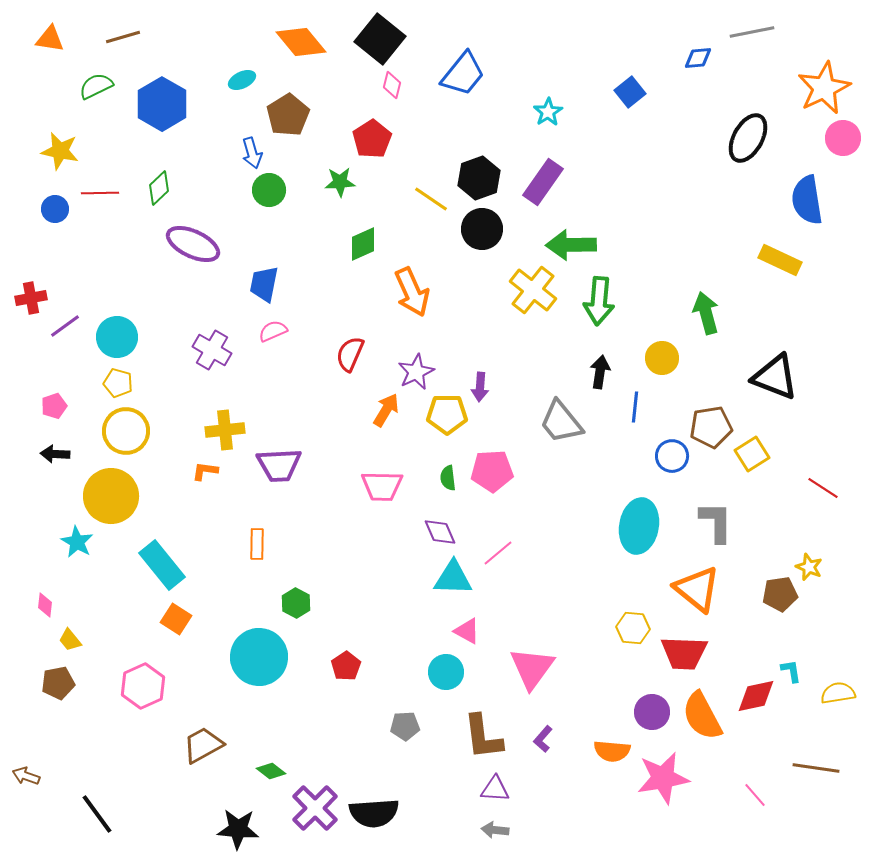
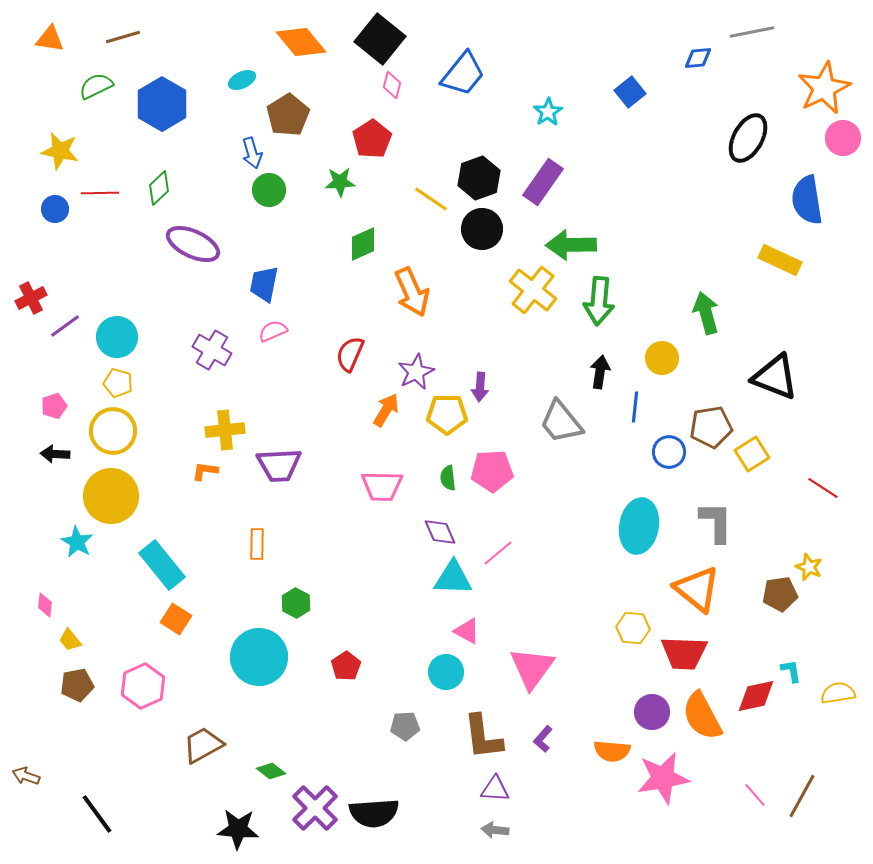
red cross at (31, 298): rotated 16 degrees counterclockwise
yellow circle at (126, 431): moved 13 px left
blue circle at (672, 456): moved 3 px left, 4 px up
brown pentagon at (58, 683): moved 19 px right, 2 px down
brown line at (816, 768): moved 14 px left, 28 px down; rotated 69 degrees counterclockwise
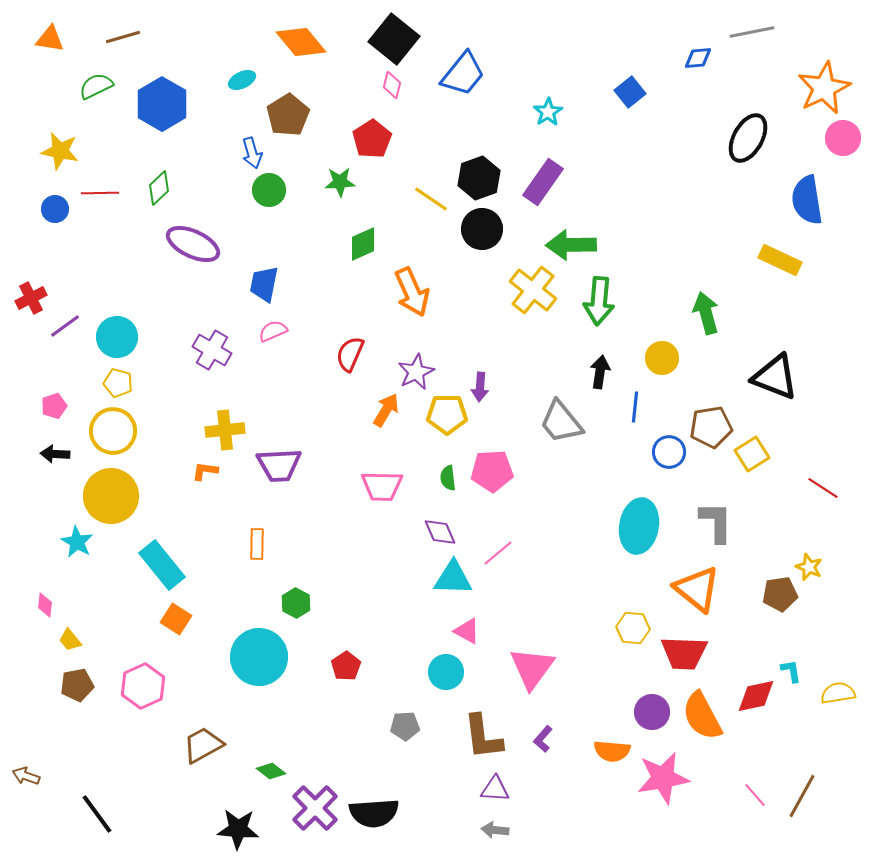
black square at (380, 39): moved 14 px right
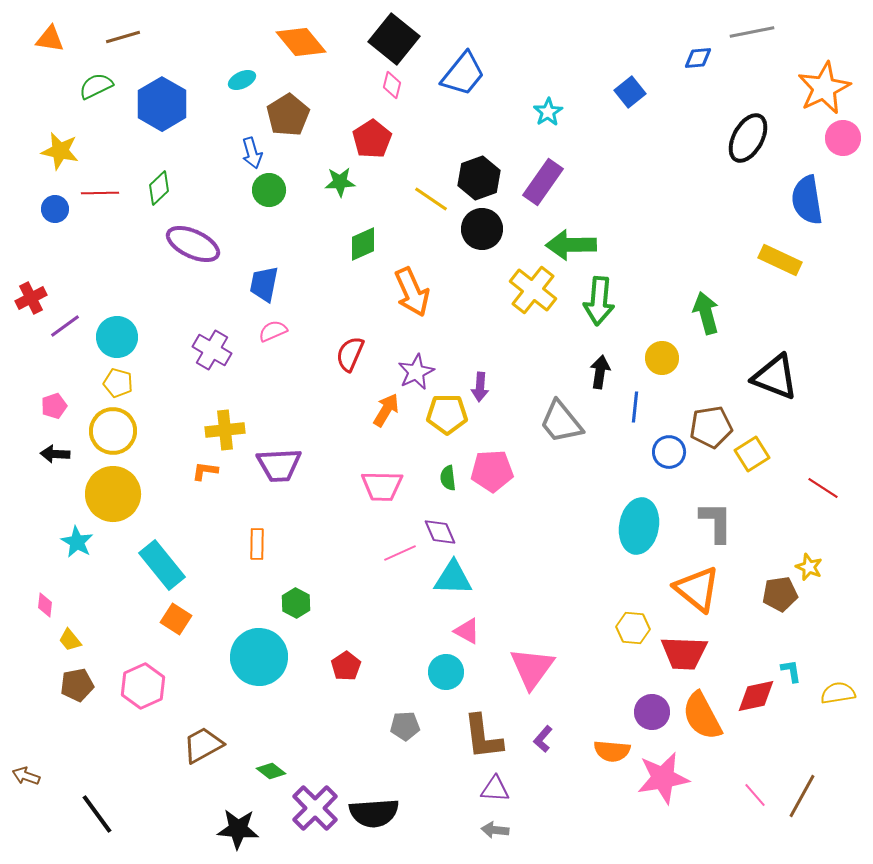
yellow circle at (111, 496): moved 2 px right, 2 px up
pink line at (498, 553): moved 98 px left; rotated 16 degrees clockwise
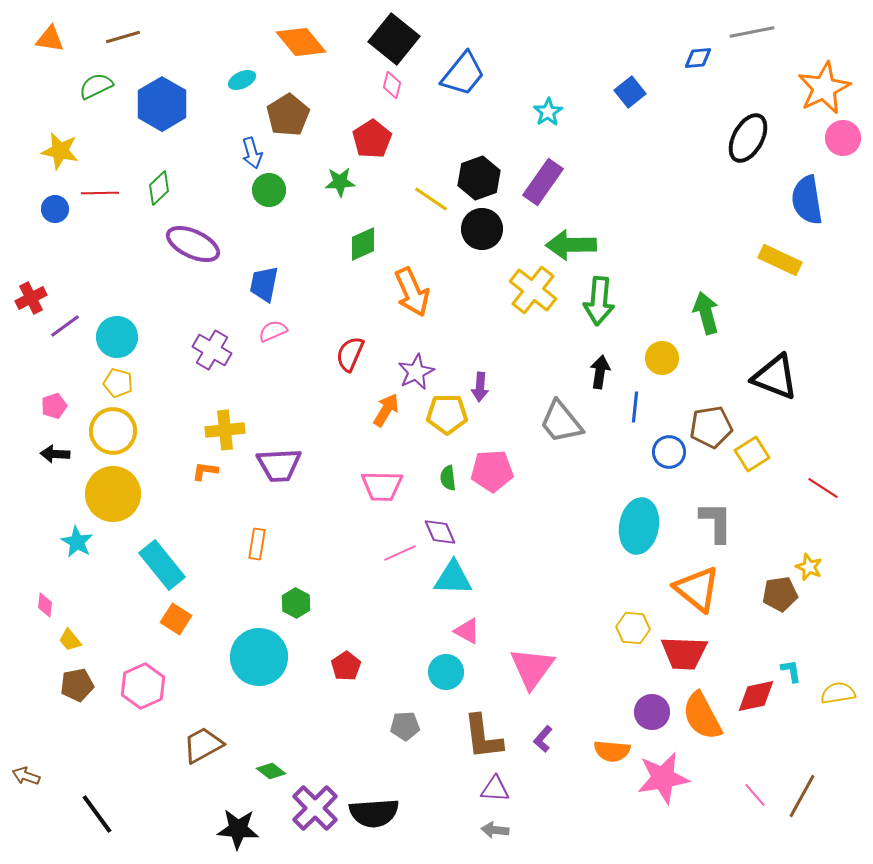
orange rectangle at (257, 544): rotated 8 degrees clockwise
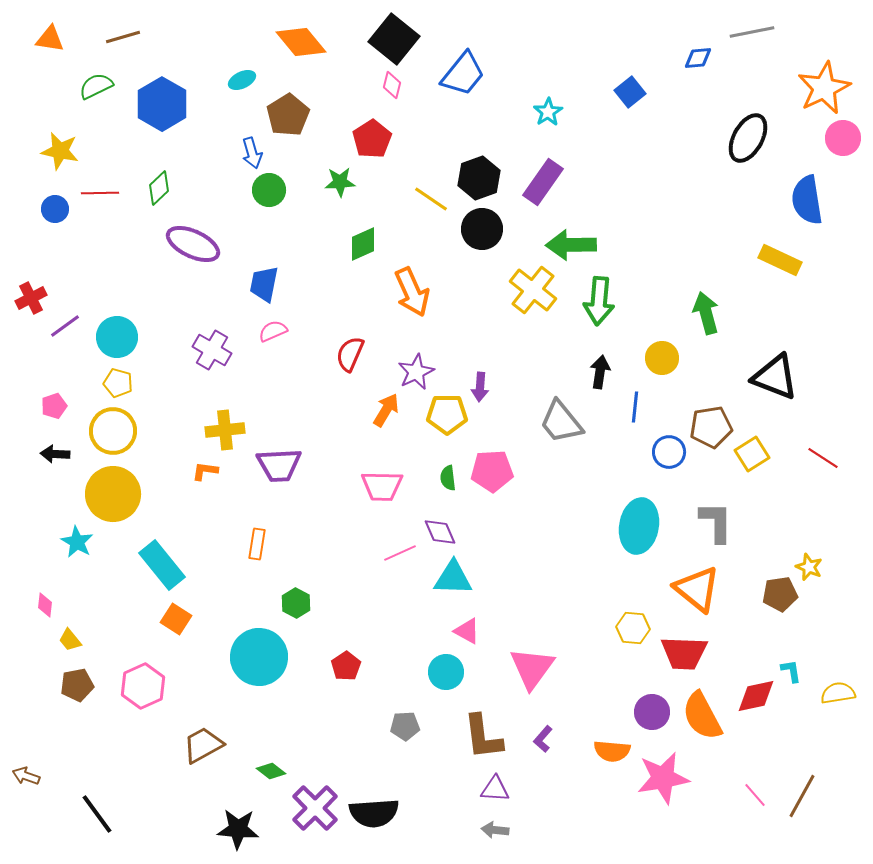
red line at (823, 488): moved 30 px up
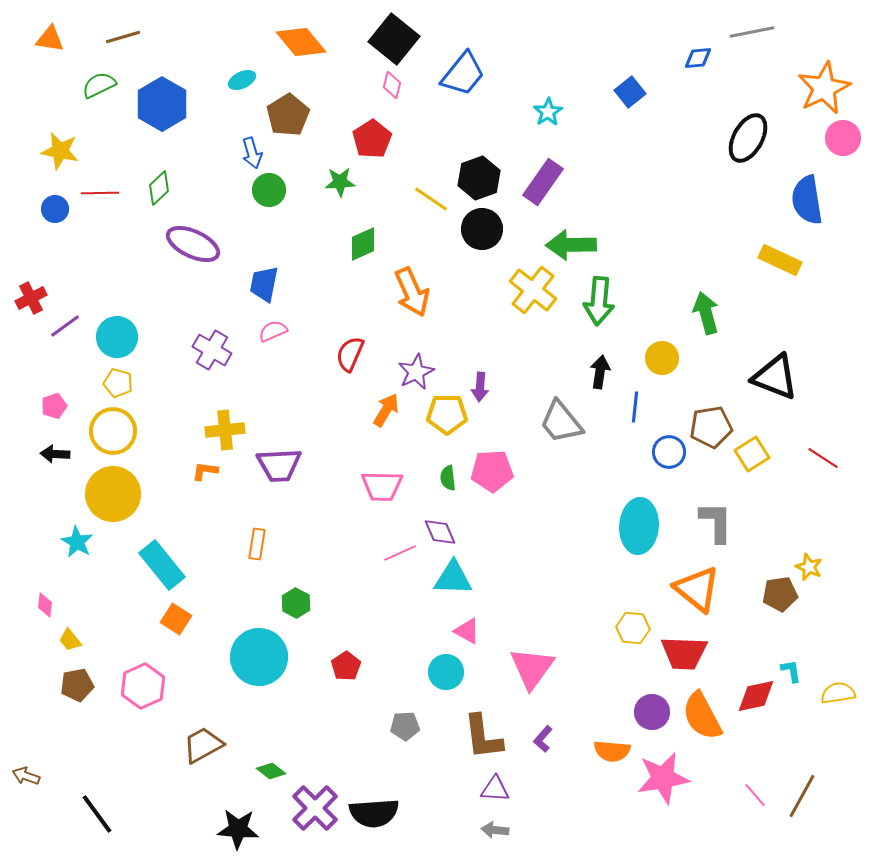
green semicircle at (96, 86): moved 3 px right, 1 px up
cyan ellipse at (639, 526): rotated 6 degrees counterclockwise
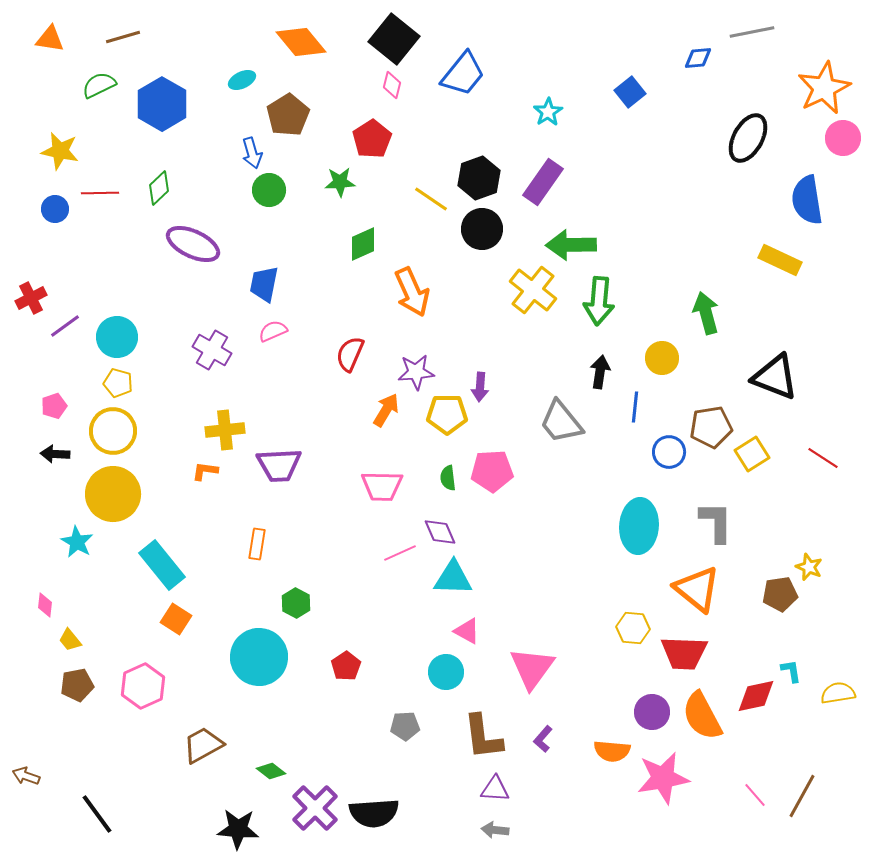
purple star at (416, 372): rotated 21 degrees clockwise
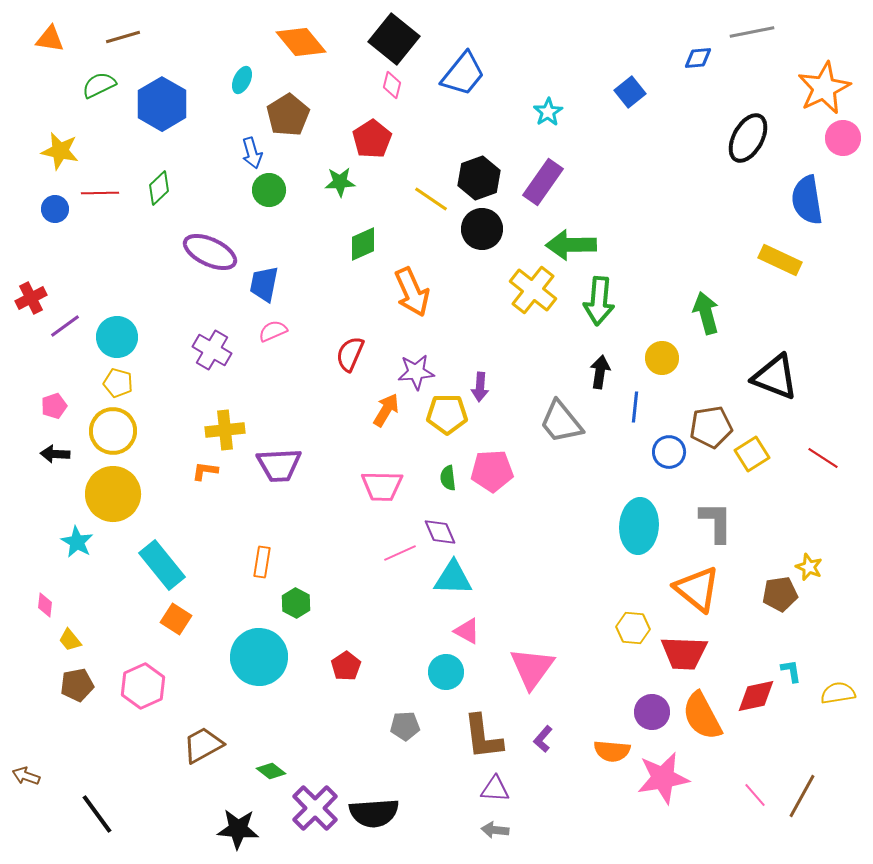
cyan ellipse at (242, 80): rotated 40 degrees counterclockwise
purple ellipse at (193, 244): moved 17 px right, 8 px down
orange rectangle at (257, 544): moved 5 px right, 18 px down
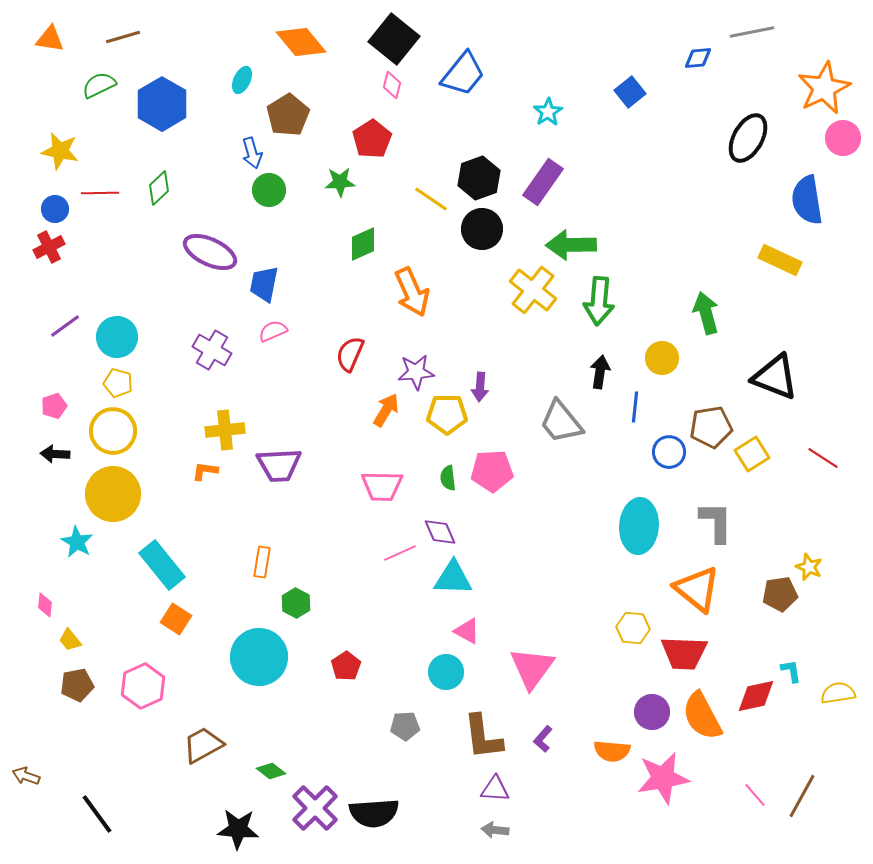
red cross at (31, 298): moved 18 px right, 51 px up
